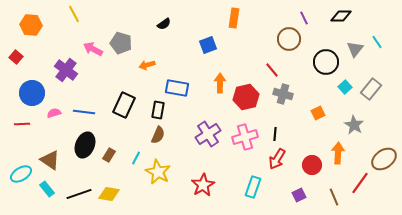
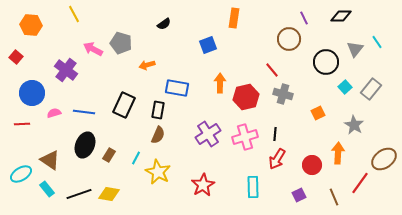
cyan rectangle at (253, 187): rotated 20 degrees counterclockwise
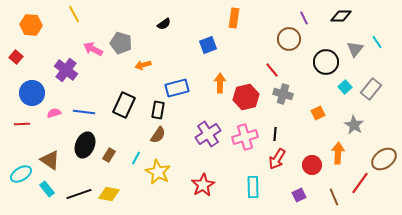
orange arrow at (147, 65): moved 4 px left
blue rectangle at (177, 88): rotated 25 degrees counterclockwise
brown semicircle at (158, 135): rotated 12 degrees clockwise
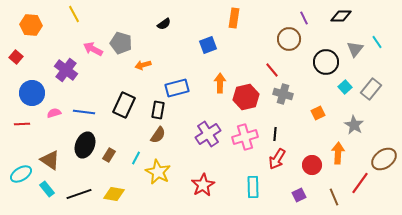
yellow diamond at (109, 194): moved 5 px right
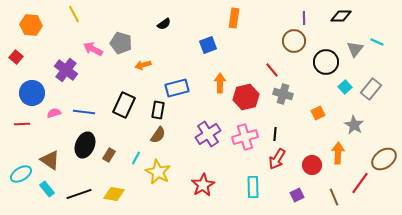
purple line at (304, 18): rotated 24 degrees clockwise
brown circle at (289, 39): moved 5 px right, 2 px down
cyan line at (377, 42): rotated 32 degrees counterclockwise
purple square at (299, 195): moved 2 px left
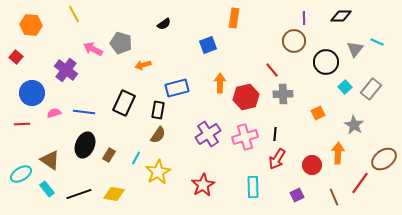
gray cross at (283, 94): rotated 18 degrees counterclockwise
black rectangle at (124, 105): moved 2 px up
yellow star at (158, 172): rotated 15 degrees clockwise
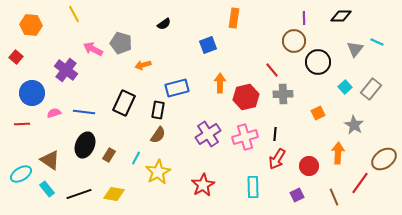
black circle at (326, 62): moved 8 px left
red circle at (312, 165): moved 3 px left, 1 px down
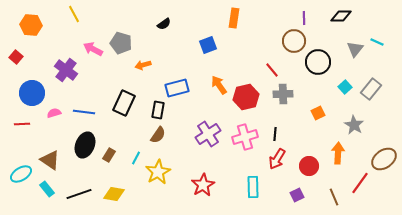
orange arrow at (220, 83): moved 1 px left, 2 px down; rotated 36 degrees counterclockwise
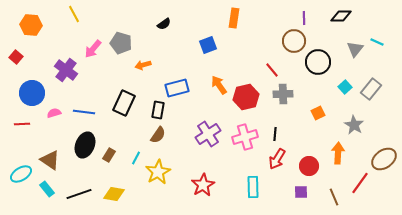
pink arrow at (93, 49): rotated 78 degrees counterclockwise
purple square at (297, 195): moved 4 px right, 3 px up; rotated 24 degrees clockwise
